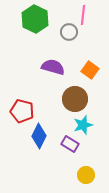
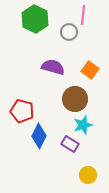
yellow circle: moved 2 px right
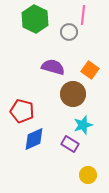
brown circle: moved 2 px left, 5 px up
blue diamond: moved 5 px left, 3 px down; rotated 40 degrees clockwise
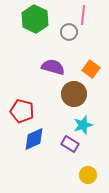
orange square: moved 1 px right, 1 px up
brown circle: moved 1 px right
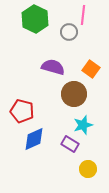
yellow circle: moved 6 px up
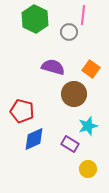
cyan star: moved 5 px right, 1 px down
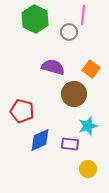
blue diamond: moved 6 px right, 1 px down
purple rectangle: rotated 24 degrees counterclockwise
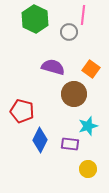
blue diamond: rotated 40 degrees counterclockwise
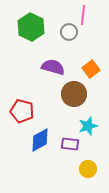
green hexagon: moved 4 px left, 8 px down
orange square: rotated 18 degrees clockwise
blue diamond: rotated 35 degrees clockwise
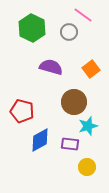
pink line: rotated 60 degrees counterclockwise
green hexagon: moved 1 px right, 1 px down
purple semicircle: moved 2 px left
brown circle: moved 8 px down
yellow circle: moved 1 px left, 2 px up
